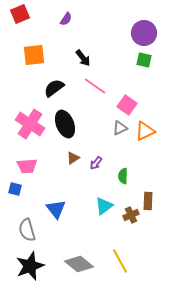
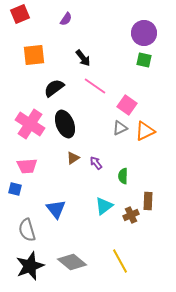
purple arrow: rotated 104 degrees clockwise
gray diamond: moved 7 px left, 2 px up
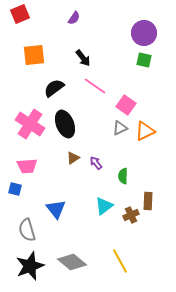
purple semicircle: moved 8 px right, 1 px up
pink square: moved 1 px left
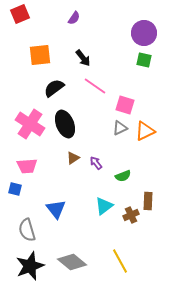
orange square: moved 6 px right
pink square: moved 1 px left; rotated 18 degrees counterclockwise
green semicircle: rotated 112 degrees counterclockwise
